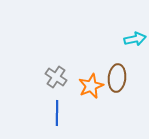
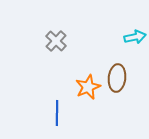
cyan arrow: moved 2 px up
gray cross: moved 36 px up; rotated 10 degrees clockwise
orange star: moved 3 px left, 1 px down
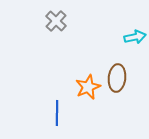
gray cross: moved 20 px up
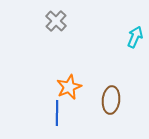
cyan arrow: rotated 55 degrees counterclockwise
brown ellipse: moved 6 px left, 22 px down
orange star: moved 19 px left
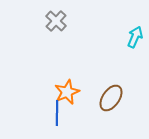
orange star: moved 2 px left, 5 px down
brown ellipse: moved 2 px up; rotated 28 degrees clockwise
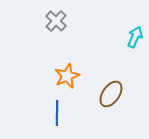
orange star: moved 16 px up
brown ellipse: moved 4 px up
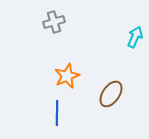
gray cross: moved 2 px left, 1 px down; rotated 30 degrees clockwise
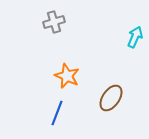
orange star: rotated 25 degrees counterclockwise
brown ellipse: moved 4 px down
blue line: rotated 20 degrees clockwise
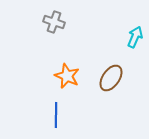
gray cross: rotated 35 degrees clockwise
brown ellipse: moved 20 px up
blue line: moved 1 px left, 2 px down; rotated 20 degrees counterclockwise
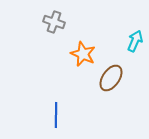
cyan arrow: moved 4 px down
orange star: moved 16 px right, 22 px up
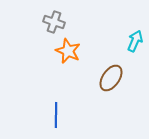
orange star: moved 15 px left, 3 px up
